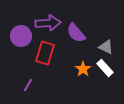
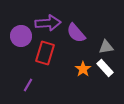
gray triangle: rotated 35 degrees counterclockwise
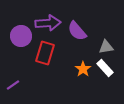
purple semicircle: moved 1 px right, 2 px up
purple line: moved 15 px left; rotated 24 degrees clockwise
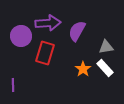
purple semicircle: rotated 70 degrees clockwise
purple line: rotated 56 degrees counterclockwise
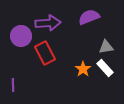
purple semicircle: moved 12 px right, 14 px up; rotated 40 degrees clockwise
red rectangle: rotated 45 degrees counterclockwise
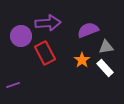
purple semicircle: moved 1 px left, 13 px down
orange star: moved 1 px left, 9 px up
purple line: rotated 72 degrees clockwise
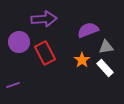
purple arrow: moved 4 px left, 4 px up
purple circle: moved 2 px left, 6 px down
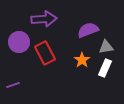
white rectangle: rotated 66 degrees clockwise
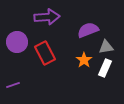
purple arrow: moved 3 px right, 2 px up
purple circle: moved 2 px left
orange star: moved 2 px right
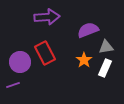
purple circle: moved 3 px right, 20 px down
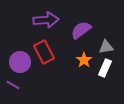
purple arrow: moved 1 px left, 3 px down
purple semicircle: moved 7 px left; rotated 15 degrees counterclockwise
red rectangle: moved 1 px left, 1 px up
purple line: rotated 48 degrees clockwise
